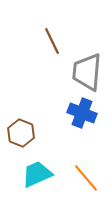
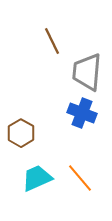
brown hexagon: rotated 8 degrees clockwise
cyan trapezoid: moved 4 px down
orange line: moved 6 px left
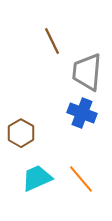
orange line: moved 1 px right, 1 px down
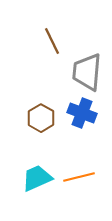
brown hexagon: moved 20 px right, 15 px up
orange line: moved 2 px left, 2 px up; rotated 64 degrees counterclockwise
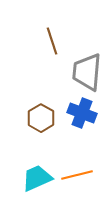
brown line: rotated 8 degrees clockwise
orange line: moved 2 px left, 2 px up
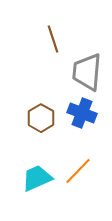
brown line: moved 1 px right, 2 px up
orange line: moved 1 px right, 4 px up; rotated 32 degrees counterclockwise
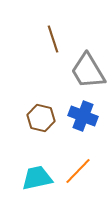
gray trapezoid: moved 1 px right, 1 px up; rotated 36 degrees counterclockwise
blue cross: moved 1 px right, 3 px down
brown hexagon: rotated 16 degrees counterclockwise
cyan trapezoid: rotated 12 degrees clockwise
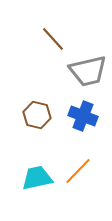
brown line: rotated 24 degrees counterclockwise
gray trapezoid: rotated 72 degrees counterclockwise
brown hexagon: moved 4 px left, 3 px up
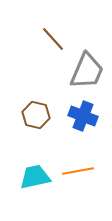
gray trapezoid: moved 1 px left; rotated 54 degrees counterclockwise
brown hexagon: moved 1 px left
orange line: rotated 36 degrees clockwise
cyan trapezoid: moved 2 px left, 1 px up
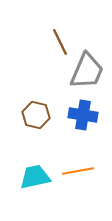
brown line: moved 7 px right, 3 px down; rotated 16 degrees clockwise
blue cross: moved 1 px up; rotated 12 degrees counterclockwise
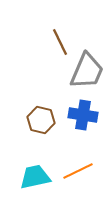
brown hexagon: moved 5 px right, 5 px down
orange line: rotated 16 degrees counterclockwise
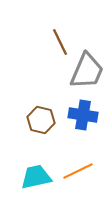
cyan trapezoid: moved 1 px right
